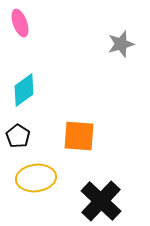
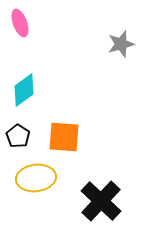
orange square: moved 15 px left, 1 px down
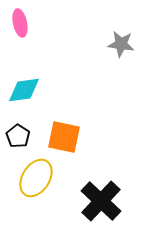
pink ellipse: rotated 8 degrees clockwise
gray star: rotated 24 degrees clockwise
cyan diamond: rotated 28 degrees clockwise
orange square: rotated 8 degrees clockwise
yellow ellipse: rotated 51 degrees counterclockwise
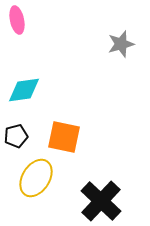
pink ellipse: moved 3 px left, 3 px up
gray star: rotated 24 degrees counterclockwise
black pentagon: moved 2 px left; rotated 25 degrees clockwise
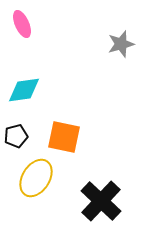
pink ellipse: moved 5 px right, 4 px down; rotated 12 degrees counterclockwise
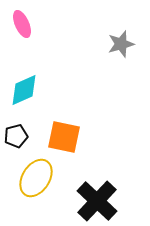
cyan diamond: rotated 16 degrees counterclockwise
black cross: moved 4 px left
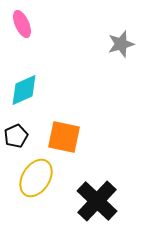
black pentagon: rotated 10 degrees counterclockwise
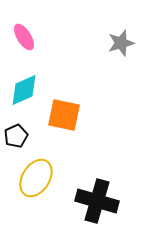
pink ellipse: moved 2 px right, 13 px down; rotated 8 degrees counterclockwise
gray star: moved 1 px up
orange square: moved 22 px up
black cross: rotated 27 degrees counterclockwise
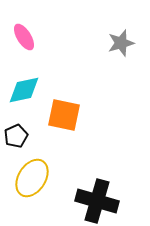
cyan diamond: rotated 12 degrees clockwise
yellow ellipse: moved 4 px left
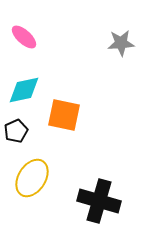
pink ellipse: rotated 16 degrees counterclockwise
gray star: rotated 12 degrees clockwise
black pentagon: moved 5 px up
black cross: moved 2 px right
